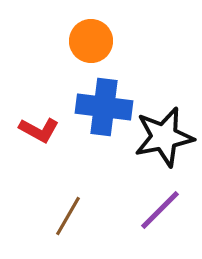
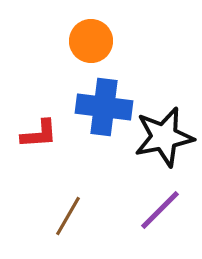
red L-shape: moved 4 px down; rotated 33 degrees counterclockwise
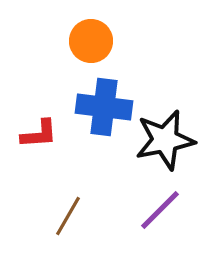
black star: moved 1 px right, 3 px down
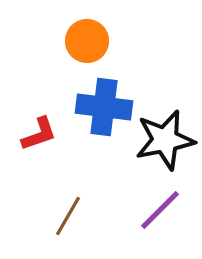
orange circle: moved 4 px left
red L-shape: rotated 15 degrees counterclockwise
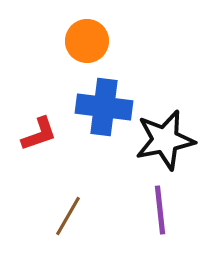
purple line: rotated 51 degrees counterclockwise
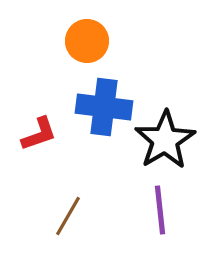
black star: rotated 20 degrees counterclockwise
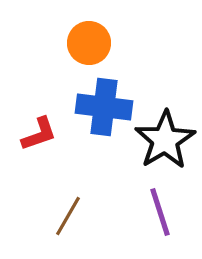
orange circle: moved 2 px right, 2 px down
purple line: moved 2 px down; rotated 12 degrees counterclockwise
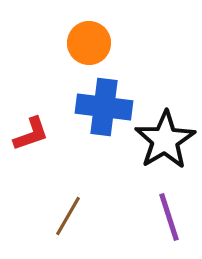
red L-shape: moved 8 px left
purple line: moved 9 px right, 5 px down
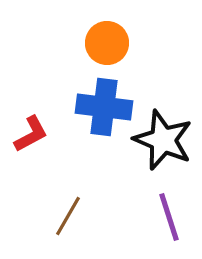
orange circle: moved 18 px right
red L-shape: rotated 9 degrees counterclockwise
black star: moved 2 px left; rotated 18 degrees counterclockwise
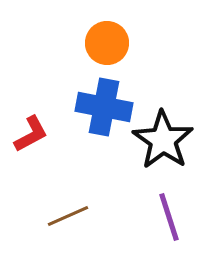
blue cross: rotated 4 degrees clockwise
black star: rotated 12 degrees clockwise
brown line: rotated 36 degrees clockwise
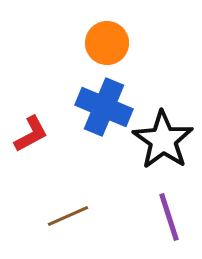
blue cross: rotated 12 degrees clockwise
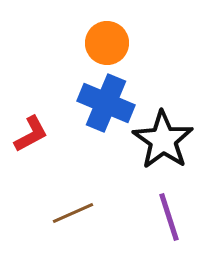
blue cross: moved 2 px right, 4 px up
brown line: moved 5 px right, 3 px up
